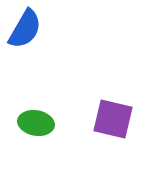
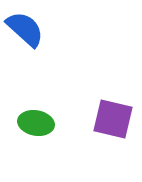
blue semicircle: rotated 78 degrees counterclockwise
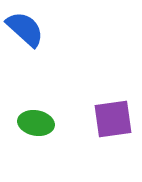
purple square: rotated 21 degrees counterclockwise
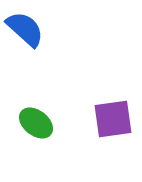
green ellipse: rotated 28 degrees clockwise
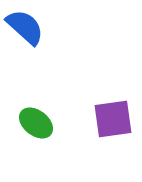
blue semicircle: moved 2 px up
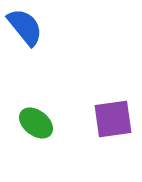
blue semicircle: rotated 9 degrees clockwise
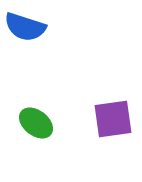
blue semicircle: rotated 147 degrees clockwise
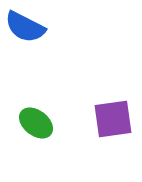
blue semicircle: rotated 9 degrees clockwise
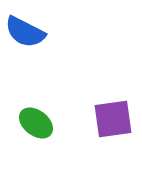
blue semicircle: moved 5 px down
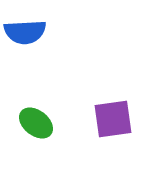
blue semicircle: rotated 30 degrees counterclockwise
